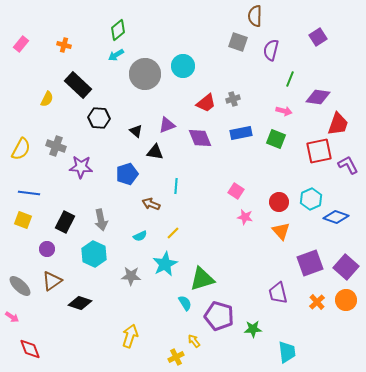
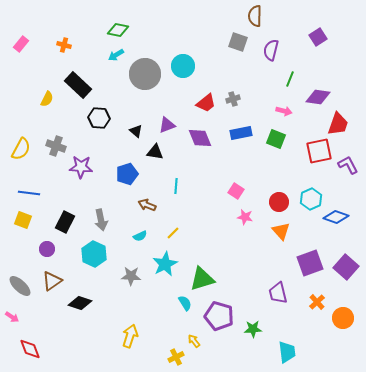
green diamond at (118, 30): rotated 50 degrees clockwise
brown arrow at (151, 204): moved 4 px left, 1 px down
orange circle at (346, 300): moved 3 px left, 18 px down
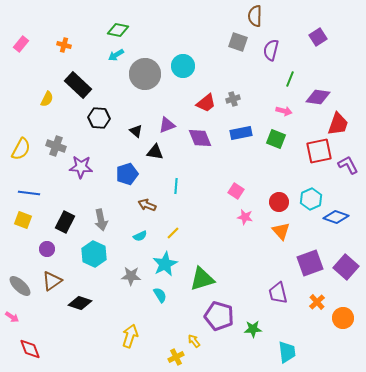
cyan semicircle at (185, 303): moved 25 px left, 8 px up
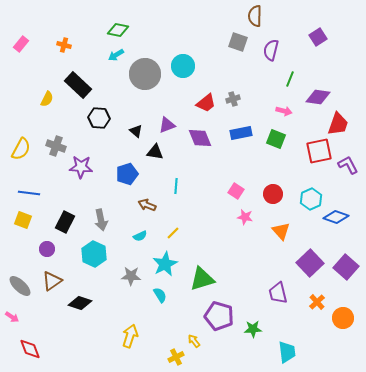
red circle at (279, 202): moved 6 px left, 8 px up
purple square at (310, 263): rotated 24 degrees counterclockwise
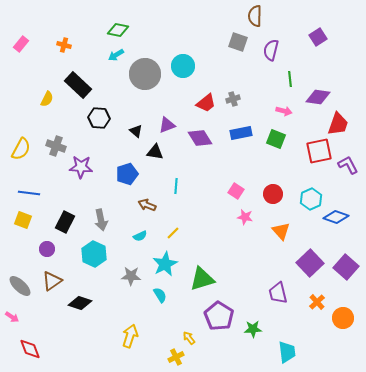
green line at (290, 79): rotated 28 degrees counterclockwise
purple diamond at (200, 138): rotated 10 degrees counterclockwise
purple pentagon at (219, 316): rotated 16 degrees clockwise
yellow arrow at (194, 341): moved 5 px left, 3 px up
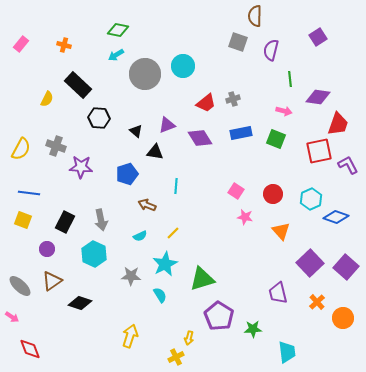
yellow arrow at (189, 338): rotated 128 degrees counterclockwise
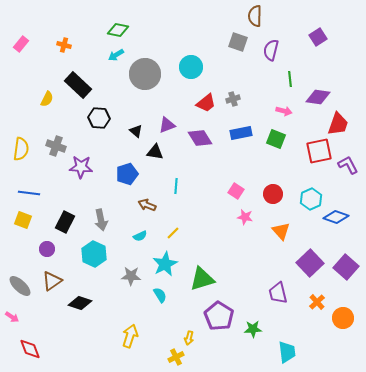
cyan circle at (183, 66): moved 8 px right, 1 px down
yellow semicircle at (21, 149): rotated 20 degrees counterclockwise
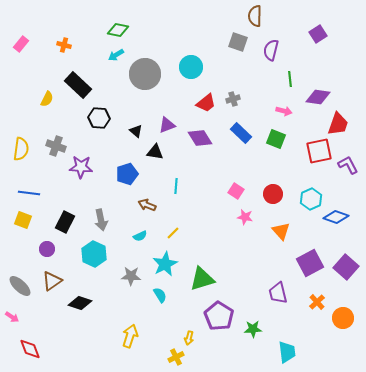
purple square at (318, 37): moved 3 px up
blue rectangle at (241, 133): rotated 55 degrees clockwise
purple square at (310, 263): rotated 16 degrees clockwise
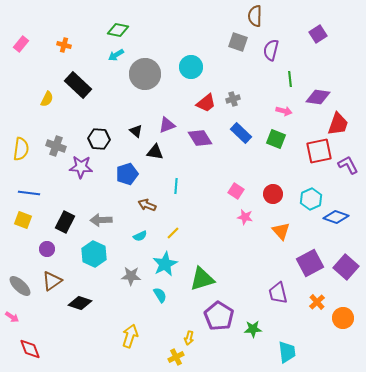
black hexagon at (99, 118): moved 21 px down
gray arrow at (101, 220): rotated 100 degrees clockwise
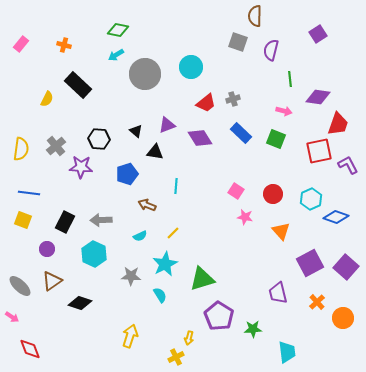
gray cross at (56, 146): rotated 30 degrees clockwise
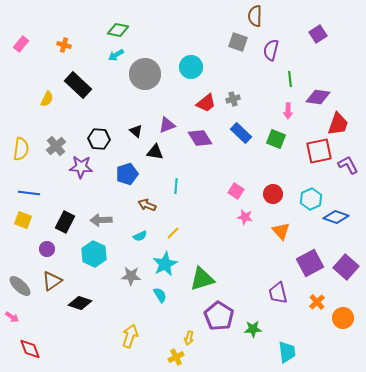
pink arrow at (284, 111): moved 4 px right; rotated 77 degrees clockwise
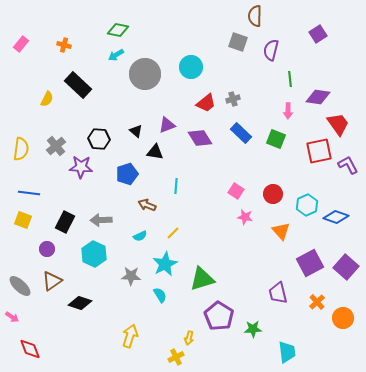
red trapezoid at (338, 124): rotated 55 degrees counterclockwise
cyan hexagon at (311, 199): moved 4 px left, 6 px down
